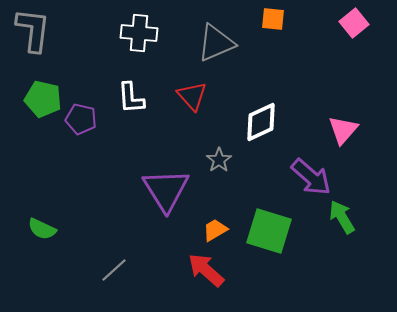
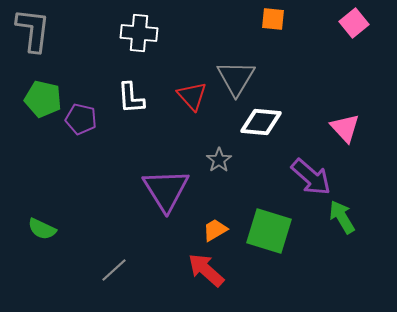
gray triangle: moved 20 px right, 35 px down; rotated 36 degrees counterclockwise
white diamond: rotated 30 degrees clockwise
pink triangle: moved 2 px right, 2 px up; rotated 24 degrees counterclockwise
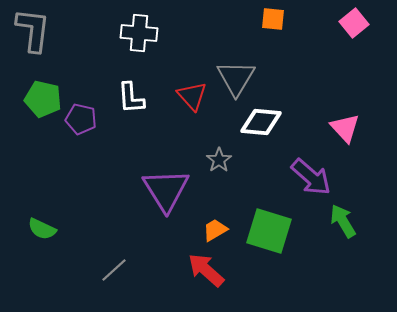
green arrow: moved 1 px right, 4 px down
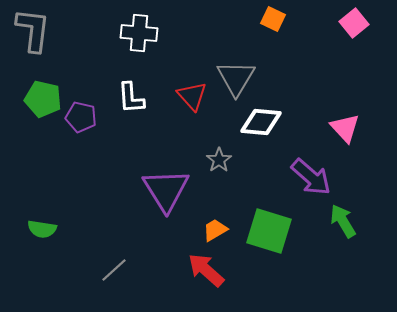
orange square: rotated 20 degrees clockwise
purple pentagon: moved 2 px up
green semicircle: rotated 16 degrees counterclockwise
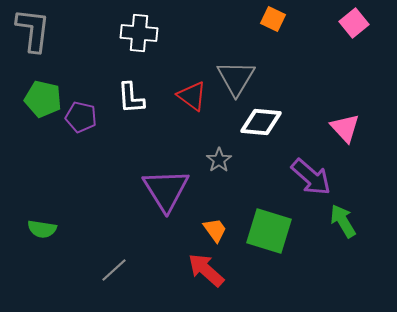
red triangle: rotated 12 degrees counterclockwise
orange trapezoid: rotated 84 degrees clockwise
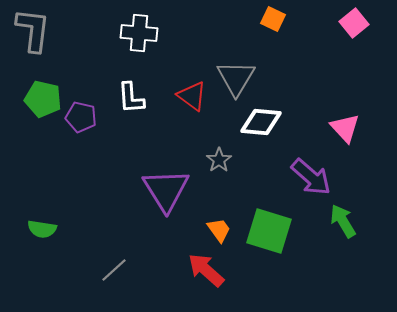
orange trapezoid: moved 4 px right
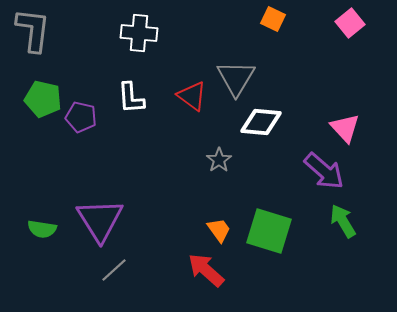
pink square: moved 4 px left
purple arrow: moved 13 px right, 6 px up
purple triangle: moved 66 px left, 30 px down
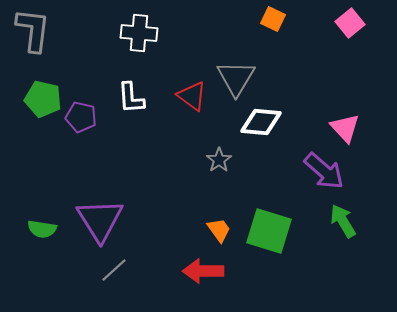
red arrow: moved 3 px left, 1 px down; rotated 42 degrees counterclockwise
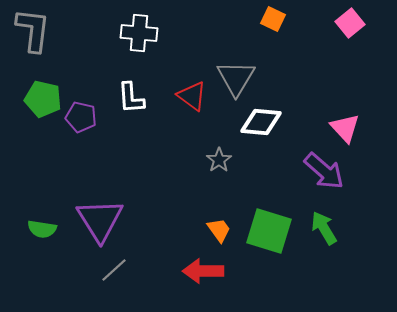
green arrow: moved 19 px left, 7 px down
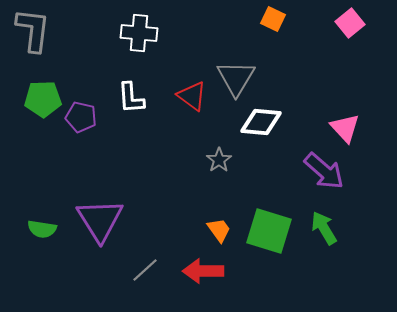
green pentagon: rotated 15 degrees counterclockwise
gray line: moved 31 px right
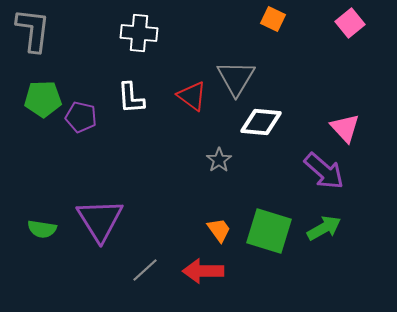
green arrow: rotated 92 degrees clockwise
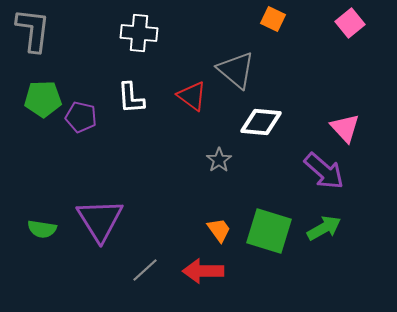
gray triangle: moved 8 px up; rotated 21 degrees counterclockwise
